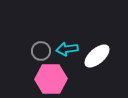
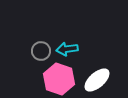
white ellipse: moved 24 px down
pink hexagon: moved 8 px right; rotated 20 degrees clockwise
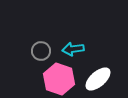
cyan arrow: moved 6 px right
white ellipse: moved 1 px right, 1 px up
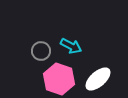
cyan arrow: moved 2 px left, 3 px up; rotated 145 degrees counterclockwise
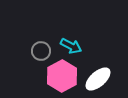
pink hexagon: moved 3 px right, 3 px up; rotated 12 degrees clockwise
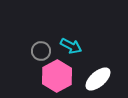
pink hexagon: moved 5 px left
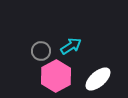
cyan arrow: rotated 60 degrees counterclockwise
pink hexagon: moved 1 px left
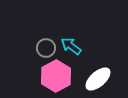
cyan arrow: rotated 110 degrees counterclockwise
gray circle: moved 5 px right, 3 px up
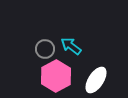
gray circle: moved 1 px left, 1 px down
white ellipse: moved 2 px left, 1 px down; rotated 16 degrees counterclockwise
